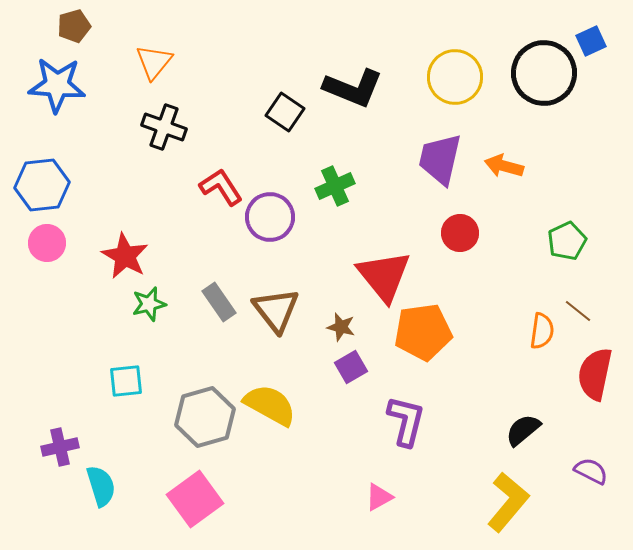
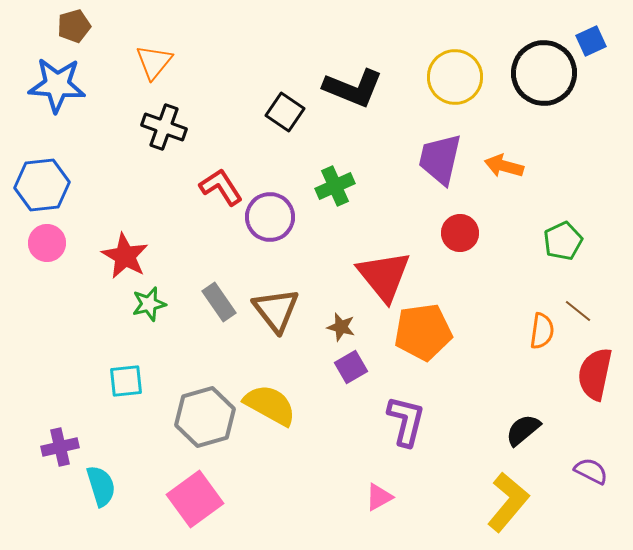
green pentagon: moved 4 px left
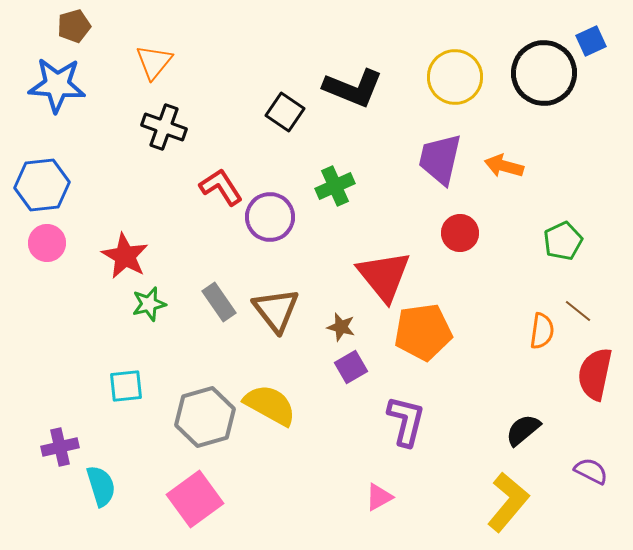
cyan square: moved 5 px down
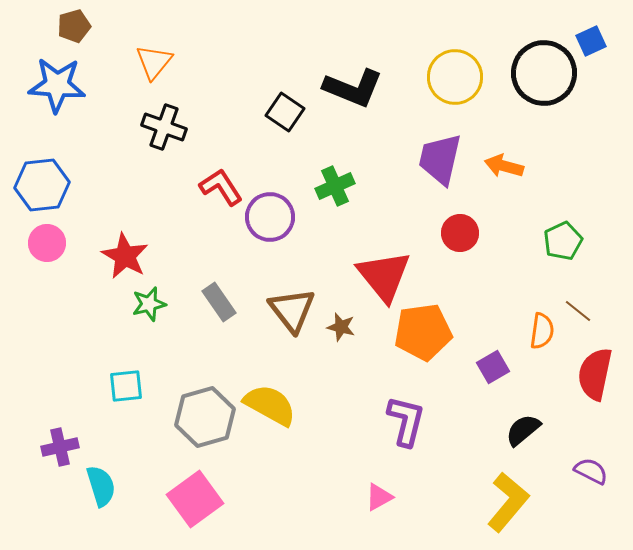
brown triangle: moved 16 px right
purple square: moved 142 px right
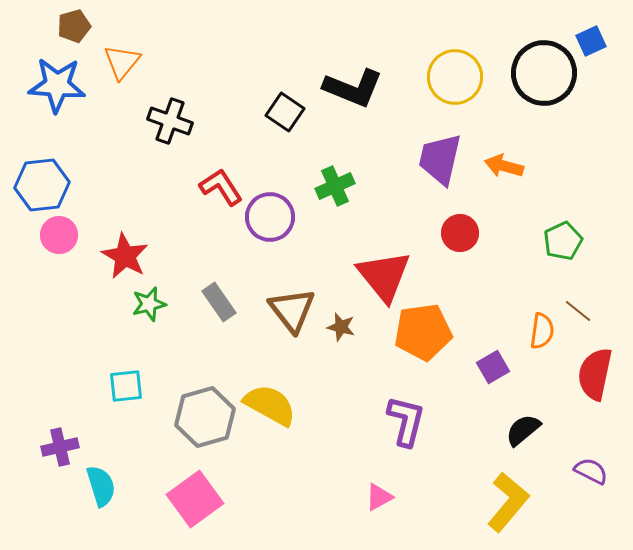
orange triangle: moved 32 px left
black cross: moved 6 px right, 6 px up
pink circle: moved 12 px right, 8 px up
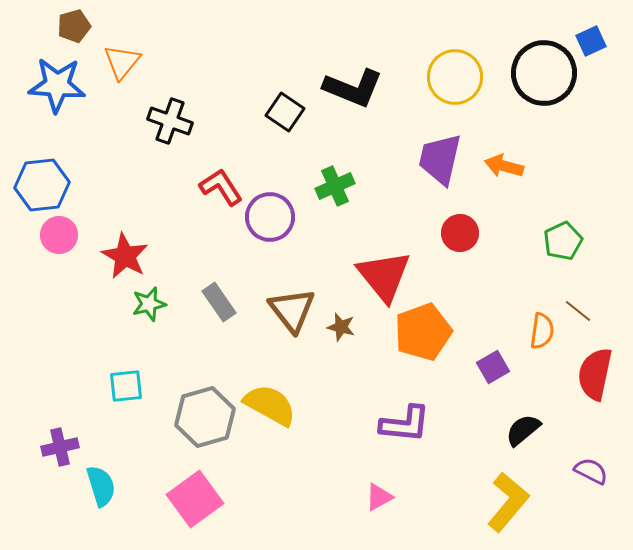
orange pentagon: rotated 12 degrees counterclockwise
purple L-shape: moved 1 px left, 3 px down; rotated 82 degrees clockwise
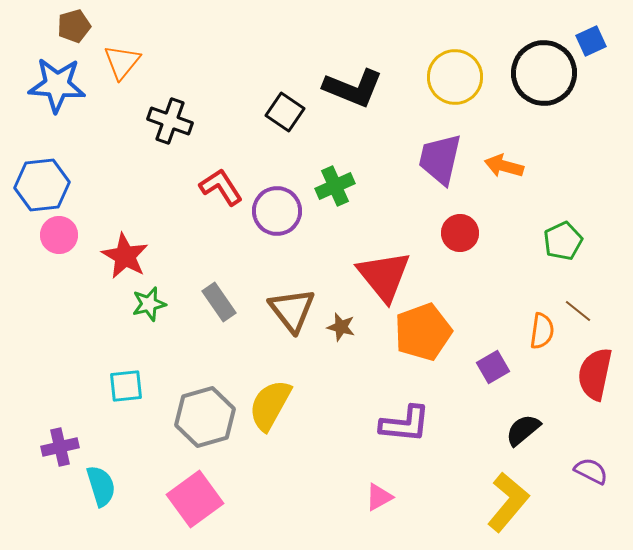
purple circle: moved 7 px right, 6 px up
yellow semicircle: rotated 90 degrees counterclockwise
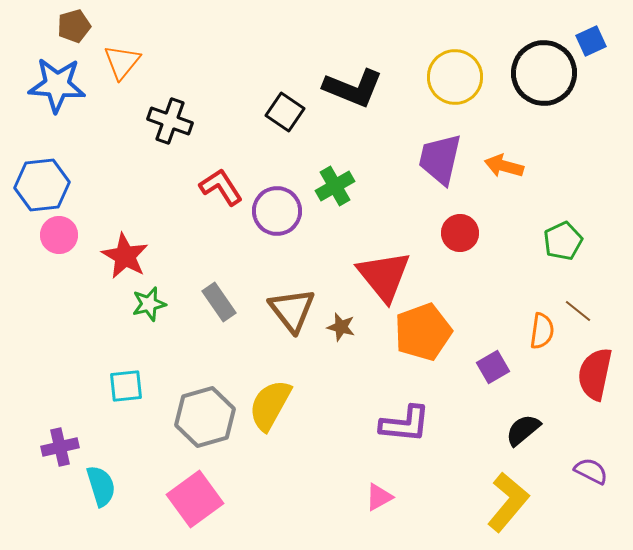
green cross: rotated 6 degrees counterclockwise
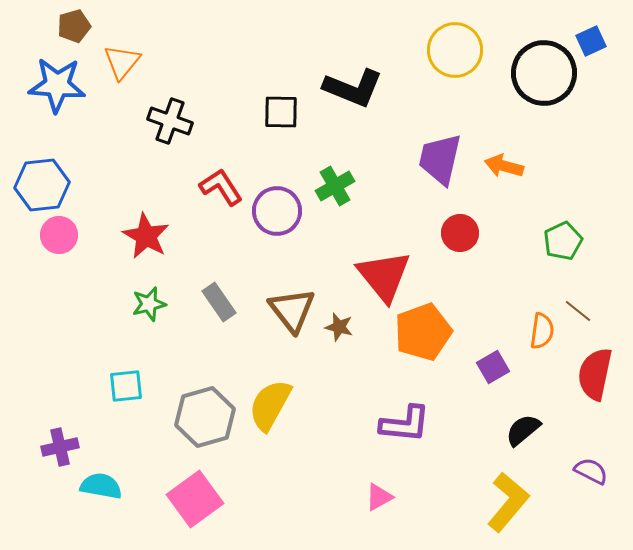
yellow circle: moved 27 px up
black square: moved 4 px left; rotated 33 degrees counterclockwise
red star: moved 21 px right, 20 px up
brown star: moved 2 px left
cyan semicircle: rotated 63 degrees counterclockwise
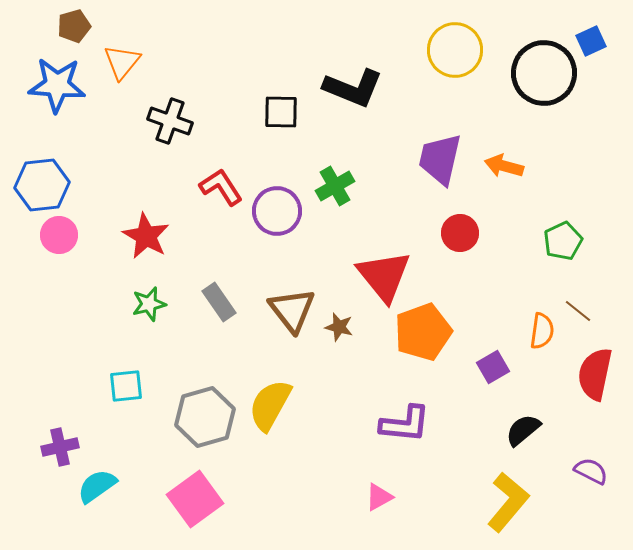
cyan semicircle: moved 4 px left; rotated 45 degrees counterclockwise
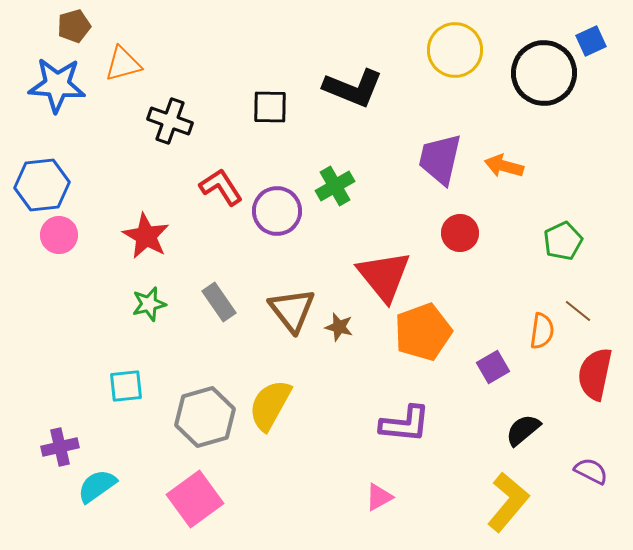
orange triangle: moved 1 px right, 2 px down; rotated 36 degrees clockwise
black square: moved 11 px left, 5 px up
